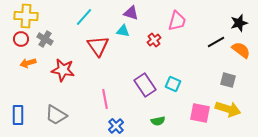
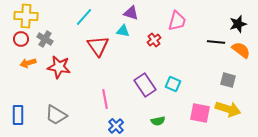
black star: moved 1 px left, 1 px down
black line: rotated 36 degrees clockwise
red star: moved 4 px left, 3 px up
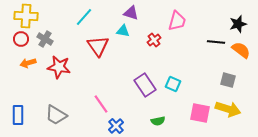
pink line: moved 4 px left, 5 px down; rotated 24 degrees counterclockwise
